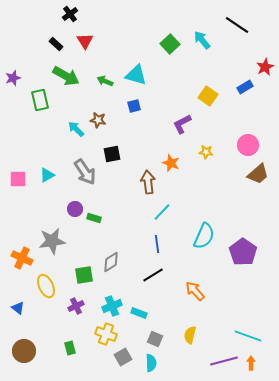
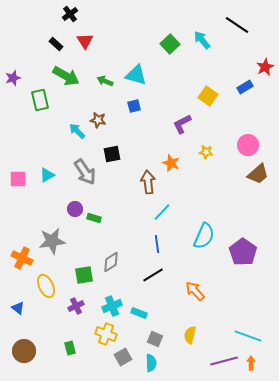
cyan arrow at (76, 129): moved 1 px right, 2 px down
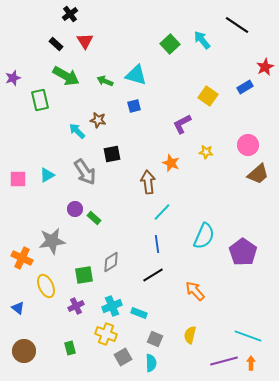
green rectangle at (94, 218): rotated 24 degrees clockwise
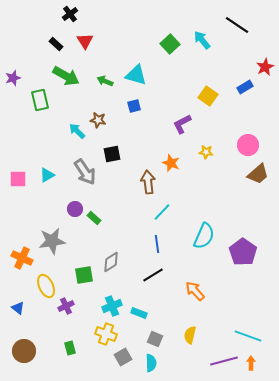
purple cross at (76, 306): moved 10 px left
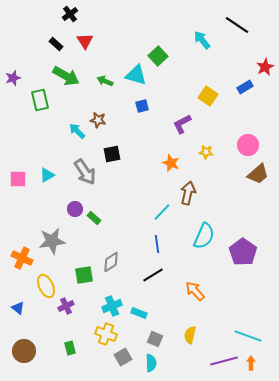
green square at (170, 44): moved 12 px left, 12 px down
blue square at (134, 106): moved 8 px right
brown arrow at (148, 182): moved 40 px right, 11 px down; rotated 20 degrees clockwise
